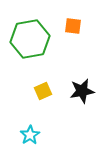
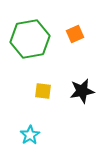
orange square: moved 2 px right, 8 px down; rotated 30 degrees counterclockwise
yellow square: rotated 30 degrees clockwise
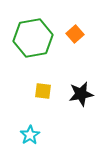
orange square: rotated 18 degrees counterclockwise
green hexagon: moved 3 px right, 1 px up
black star: moved 1 px left, 3 px down
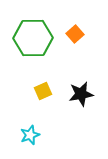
green hexagon: rotated 9 degrees clockwise
yellow square: rotated 30 degrees counterclockwise
cyan star: rotated 12 degrees clockwise
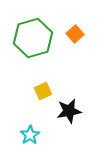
green hexagon: rotated 15 degrees counterclockwise
black star: moved 12 px left, 17 px down
cyan star: rotated 12 degrees counterclockwise
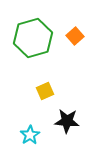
orange square: moved 2 px down
yellow square: moved 2 px right
black star: moved 2 px left, 10 px down; rotated 15 degrees clockwise
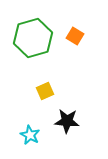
orange square: rotated 18 degrees counterclockwise
cyan star: rotated 12 degrees counterclockwise
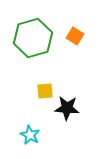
yellow square: rotated 18 degrees clockwise
black star: moved 13 px up
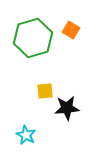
orange square: moved 4 px left, 6 px up
black star: rotated 10 degrees counterclockwise
cyan star: moved 4 px left
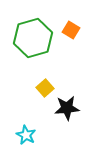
yellow square: moved 3 px up; rotated 36 degrees counterclockwise
